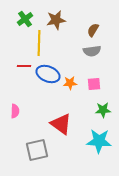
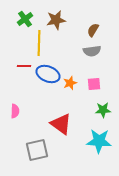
orange star: rotated 16 degrees counterclockwise
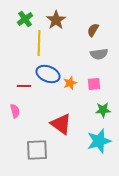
brown star: rotated 24 degrees counterclockwise
gray semicircle: moved 7 px right, 3 px down
red line: moved 20 px down
pink semicircle: rotated 16 degrees counterclockwise
cyan star: rotated 20 degrees counterclockwise
gray square: rotated 10 degrees clockwise
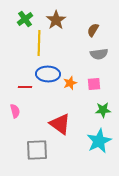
blue ellipse: rotated 20 degrees counterclockwise
red line: moved 1 px right, 1 px down
red triangle: moved 1 px left
cyan star: rotated 10 degrees counterclockwise
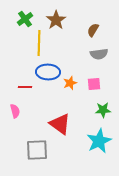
blue ellipse: moved 2 px up
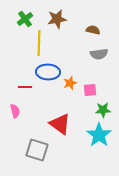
brown star: moved 1 px right, 1 px up; rotated 24 degrees clockwise
brown semicircle: rotated 72 degrees clockwise
pink square: moved 4 px left, 6 px down
cyan star: moved 6 px up; rotated 10 degrees counterclockwise
gray square: rotated 20 degrees clockwise
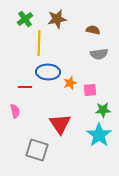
red triangle: rotated 20 degrees clockwise
